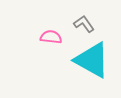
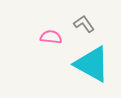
cyan triangle: moved 4 px down
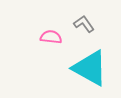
cyan triangle: moved 2 px left, 4 px down
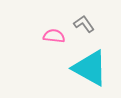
pink semicircle: moved 3 px right, 1 px up
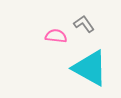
pink semicircle: moved 2 px right
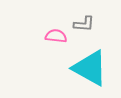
gray L-shape: rotated 130 degrees clockwise
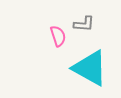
pink semicircle: moved 2 px right; rotated 65 degrees clockwise
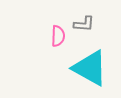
pink semicircle: rotated 20 degrees clockwise
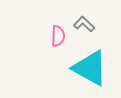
gray L-shape: rotated 140 degrees counterclockwise
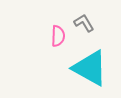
gray L-shape: moved 1 px up; rotated 15 degrees clockwise
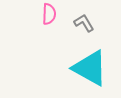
pink semicircle: moved 9 px left, 22 px up
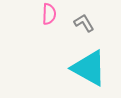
cyan triangle: moved 1 px left
